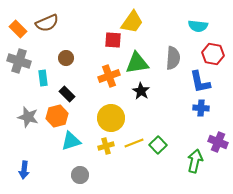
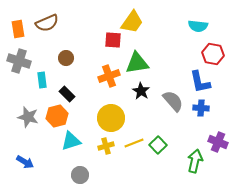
orange rectangle: rotated 36 degrees clockwise
gray semicircle: moved 43 px down; rotated 45 degrees counterclockwise
cyan rectangle: moved 1 px left, 2 px down
blue arrow: moved 1 px right, 8 px up; rotated 66 degrees counterclockwise
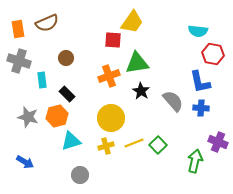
cyan semicircle: moved 5 px down
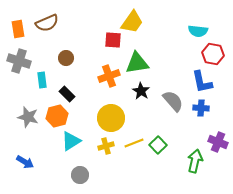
blue L-shape: moved 2 px right
cyan triangle: rotated 15 degrees counterclockwise
